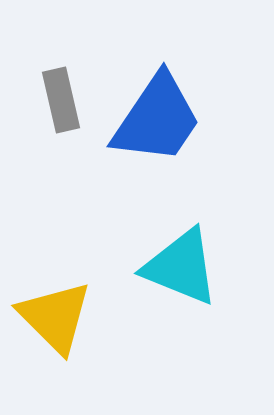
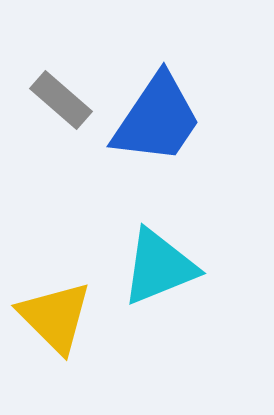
gray rectangle: rotated 36 degrees counterclockwise
cyan triangle: moved 22 px left; rotated 44 degrees counterclockwise
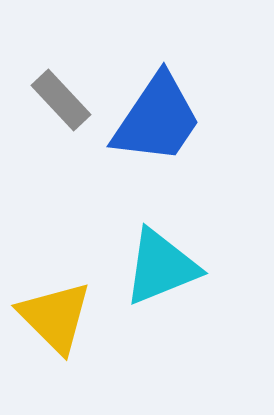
gray rectangle: rotated 6 degrees clockwise
cyan triangle: moved 2 px right
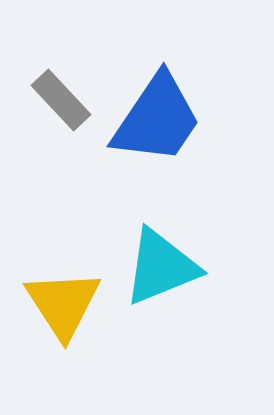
yellow triangle: moved 8 px right, 13 px up; rotated 12 degrees clockwise
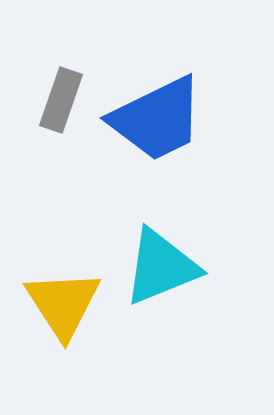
gray rectangle: rotated 62 degrees clockwise
blue trapezoid: rotated 30 degrees clockwise
